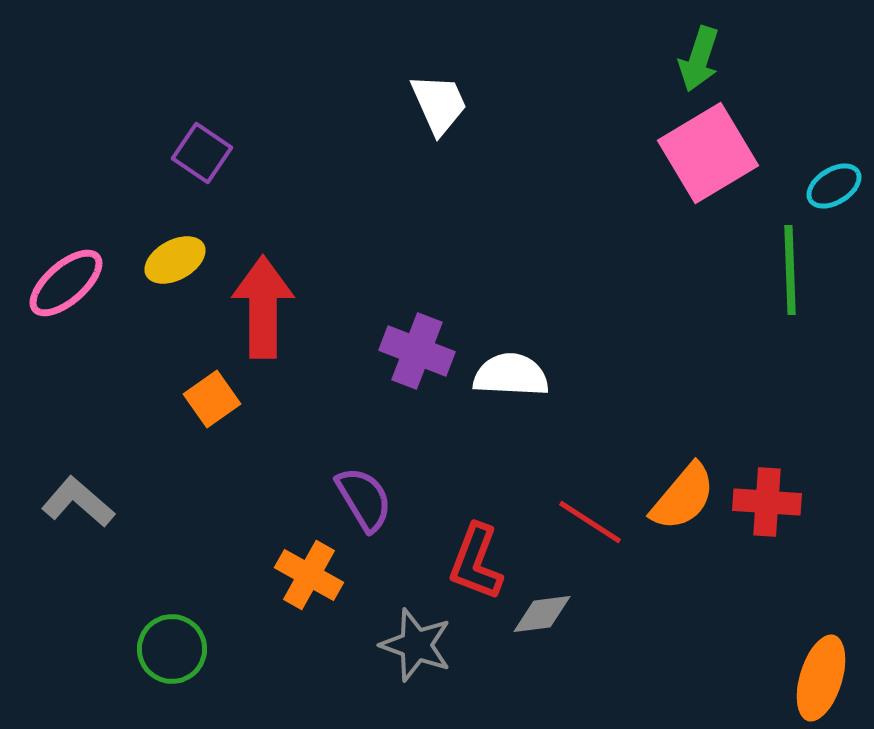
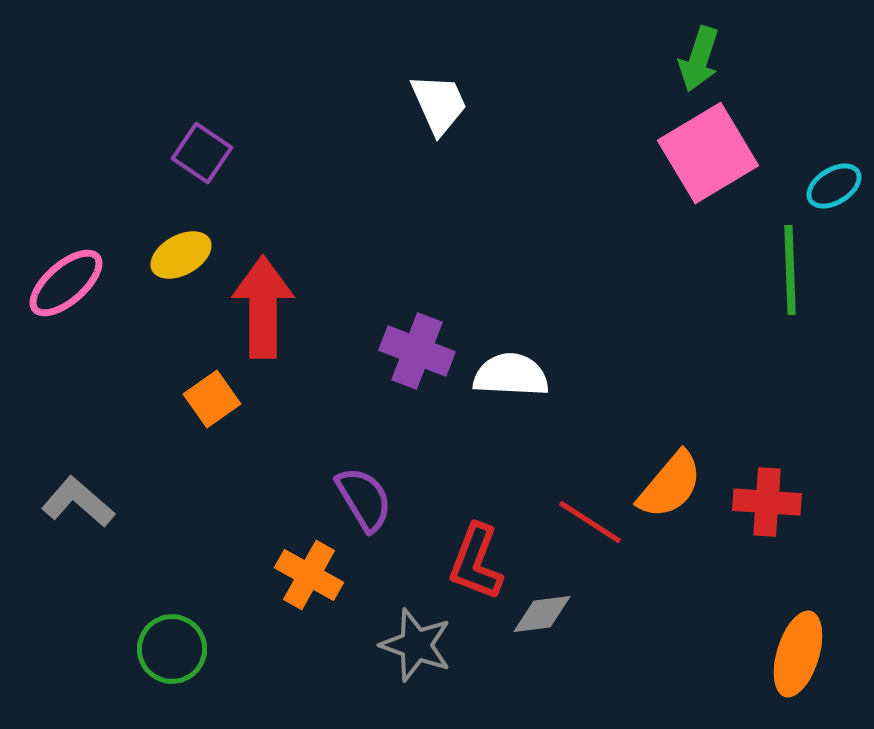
yellow ellipse: moved 6 px right, 5 px up
orange semicircle: moved 13 px left, 12 px up
orange ellipse: moved 23 px left, 24 px up
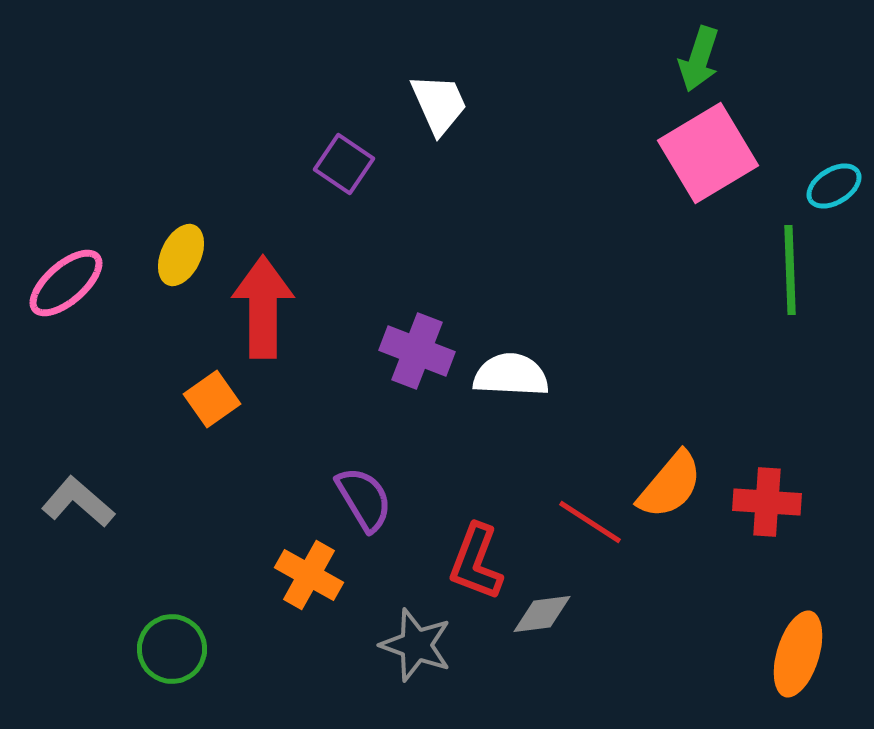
purple square: moved 142 px right, 11 px down
yellow ellipse: rotated 36 degrees counterclockwise
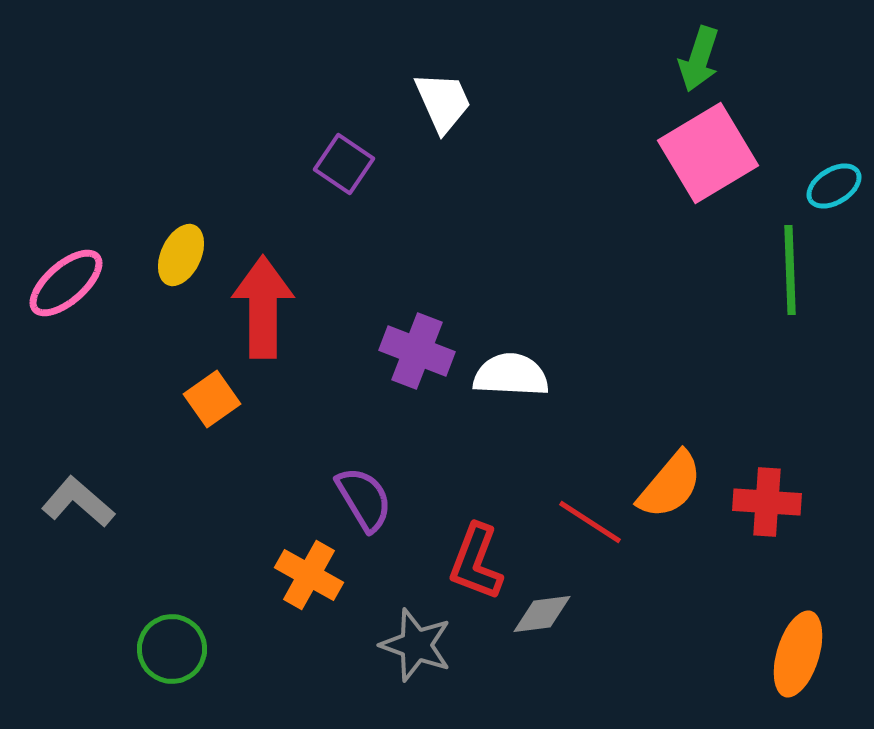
white trapezoid: moved 4 px right, 2 px up
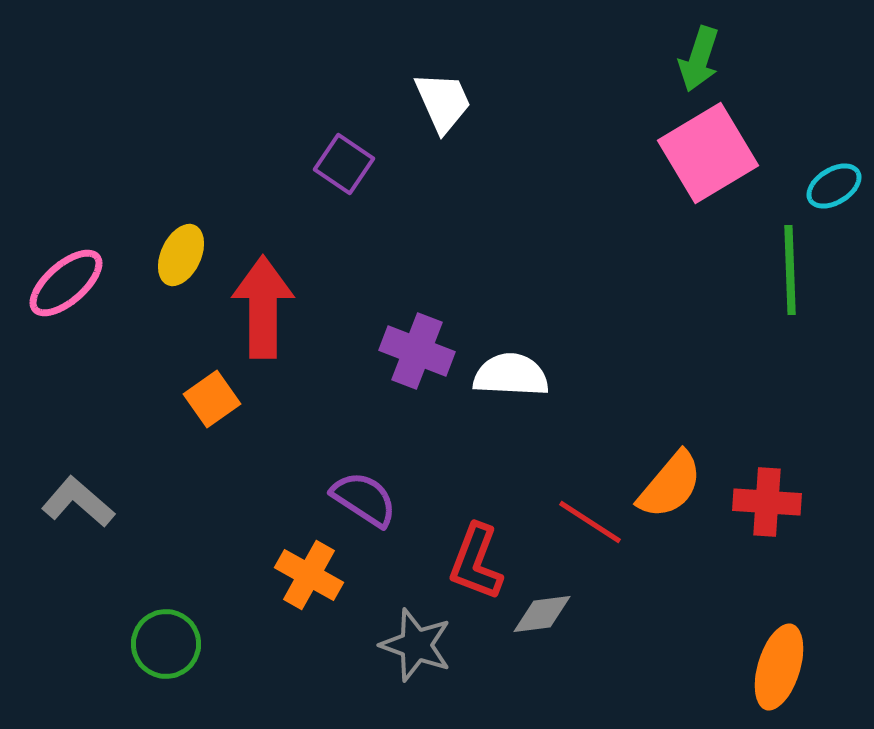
purple semicircle: rotated 26 degrees counterclockwise
green circle: moved 6 px left, 5 px up
orange ellipse: moved 19 px left, 13 px down
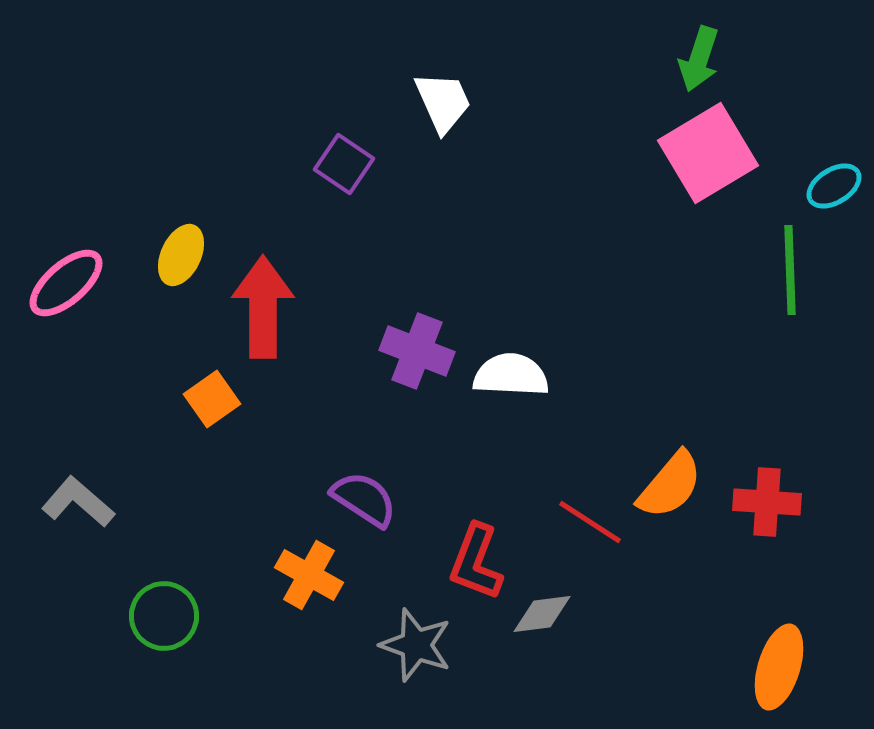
green circle: moved 2 px left, 28 px up
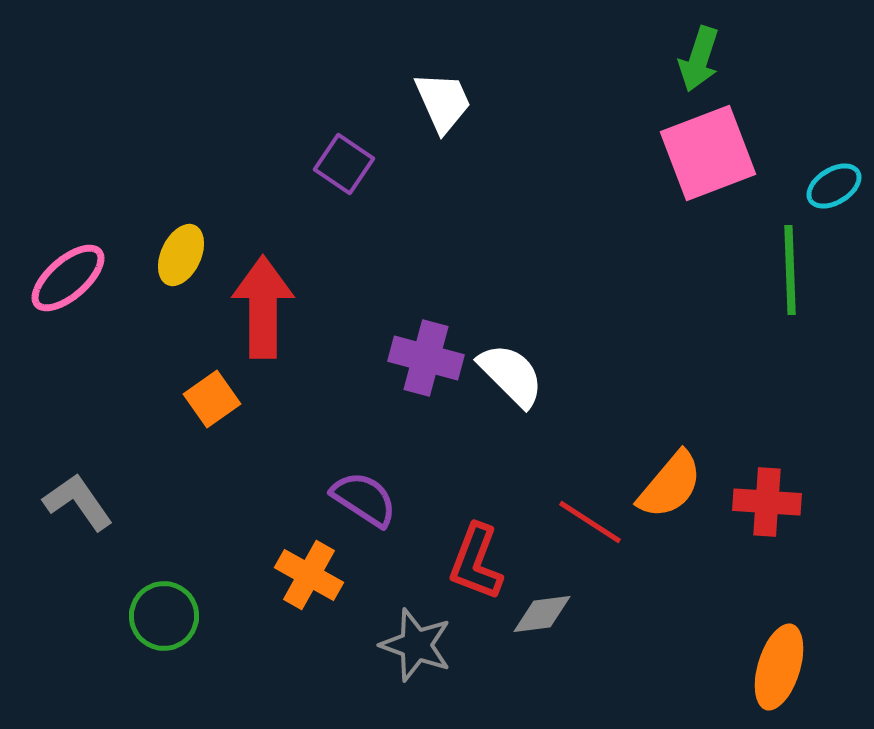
pink square: rotated 10 degrees clockwise
pink ellipse: moved 2 px right, 5 px up
purple cross: moved 9 px right, 7 px down; rotated 6 degrees counterclockwise
white semicircle: rotated 42 degrees clockwise
gray L-shape: rotated 14 degrees clockwise
